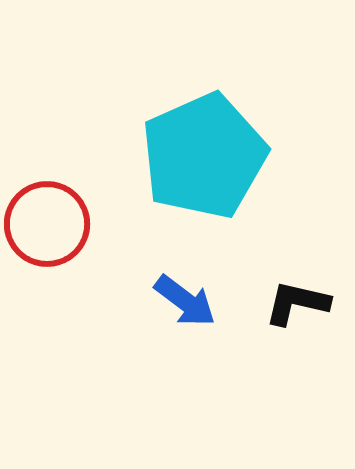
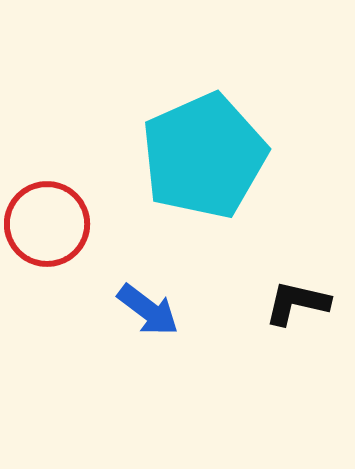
blue arrow: moved 37 px left, 9 px down
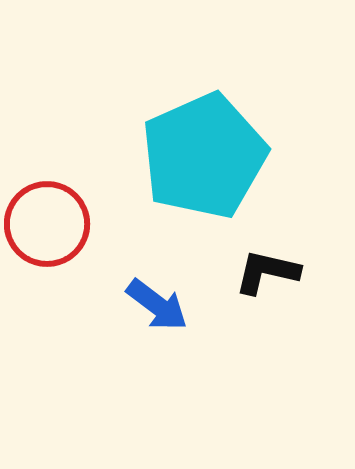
black L-shape: moved 30 px left, 31 px up
blue arrow: moved 9 px right, 5 px up
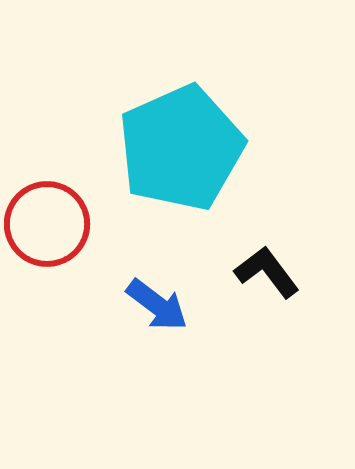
cyan pentagon: moved 23 px left, 8 px up
black L-shape: rotated 40 degrees clockwise
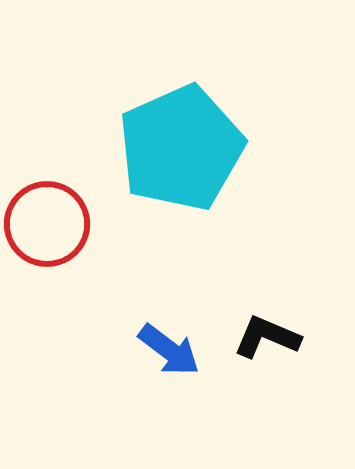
black L-shape: moved 65 px down; rotated 30 degrees counterclockwise
blue arrow: moved 12 px right, 45 px down
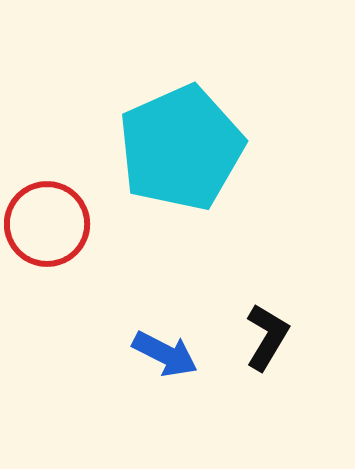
black L-shape: rotated 98 degrees clockwise
blue arrow: moved 4 px left, 4 px down; rotated 10 degrees counterclockwise
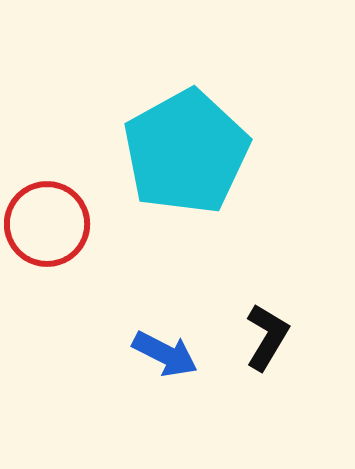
cyan pentagon: moved 5 px right, 4 px down; rotated 5 degrees counterclockwise
